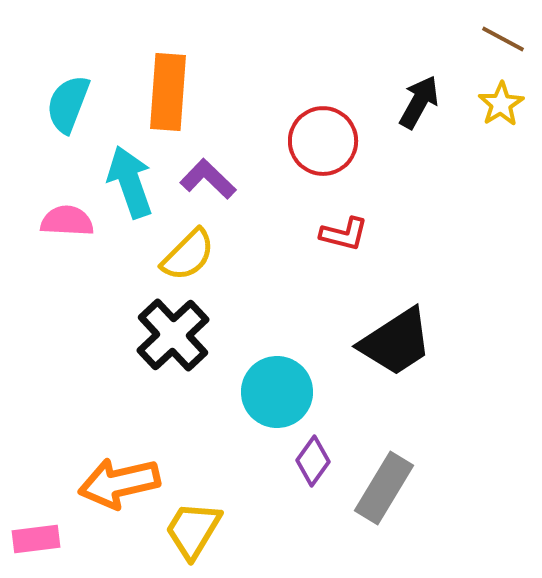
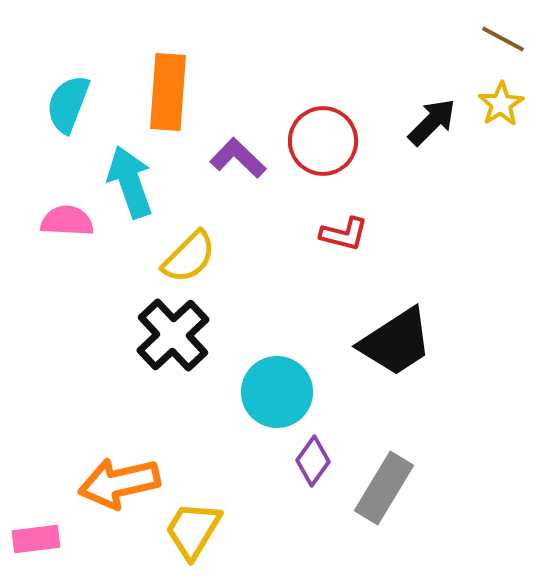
black arrow: moved 13 px right, 20 px down; rotated 16 degrees clockwise
purple L-shape: moved 30 px right, 21 px up
yellow semicircle: moved 1 px right, 2 px down
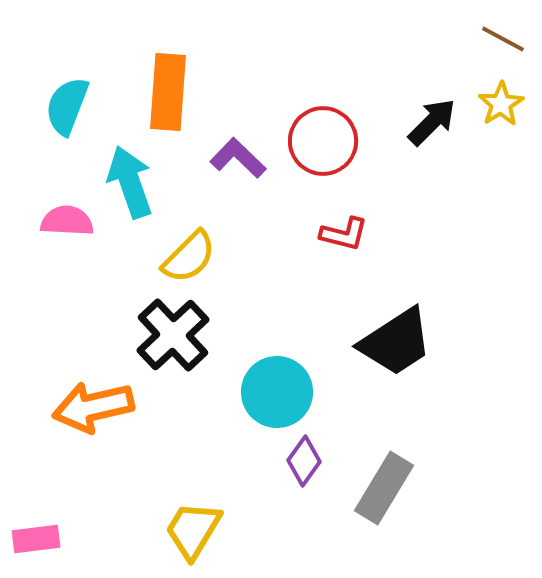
cyan semicircle: moved 1 px left, 2 px down
purple diamond: moved 9 px left
orange arrow: moved 26 px left, 76 px up
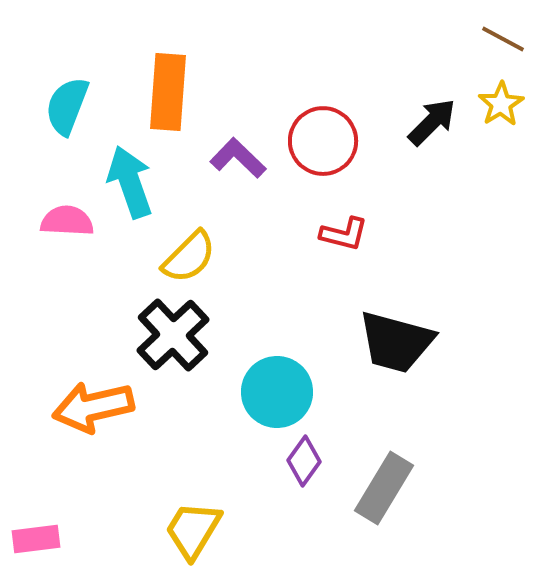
black trapezoid: rotated 48 degrees clockwise
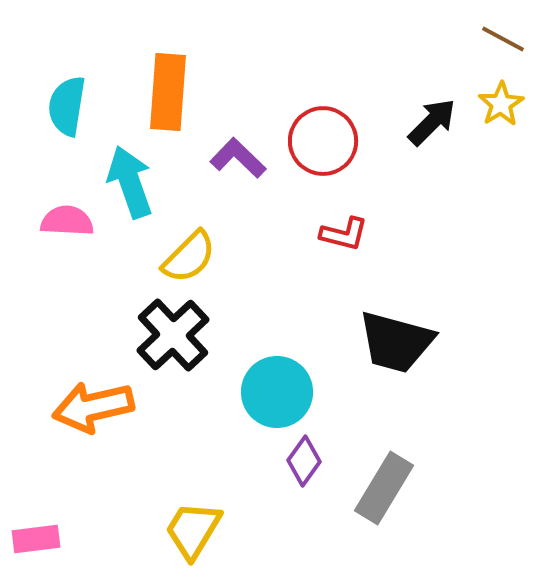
cyan semicircle: rotated 12 degrees counterclockwise
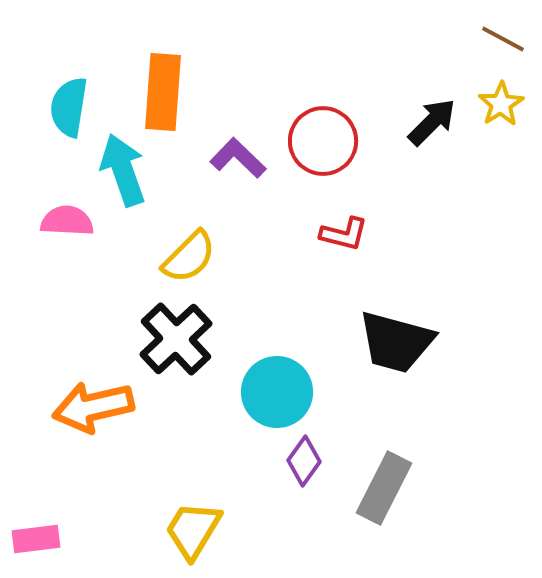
orange rectangle: moved 5 px left
cyan semicircle: moved 2 px right, 1 px down
cyan arrow: moved 7 px left, 12 px up
black cross: moved 3 px right, 4 px down
gray rectangle: rotated 4 degrees counterclockwise
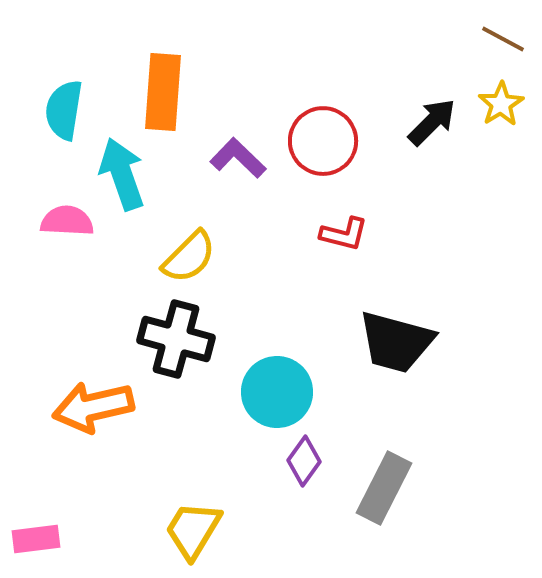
cyan semicircle: moved 5 px left, 3 px down
cyan arrow: moved 1 px left, 4 px down
black cross: rotated 32 degrees counterclockwise
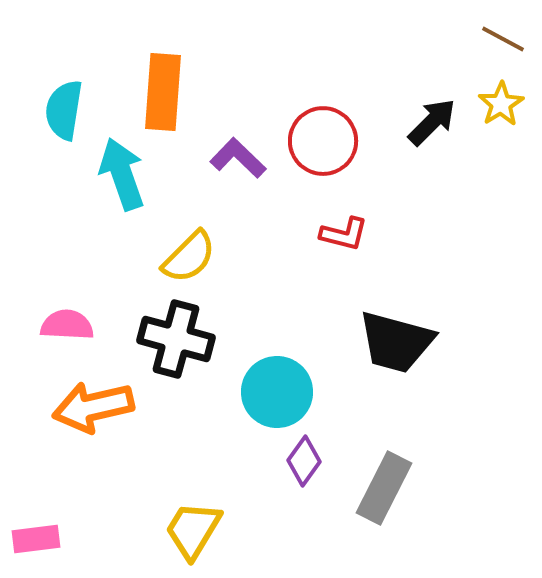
pink semicircle: moved 104 px down
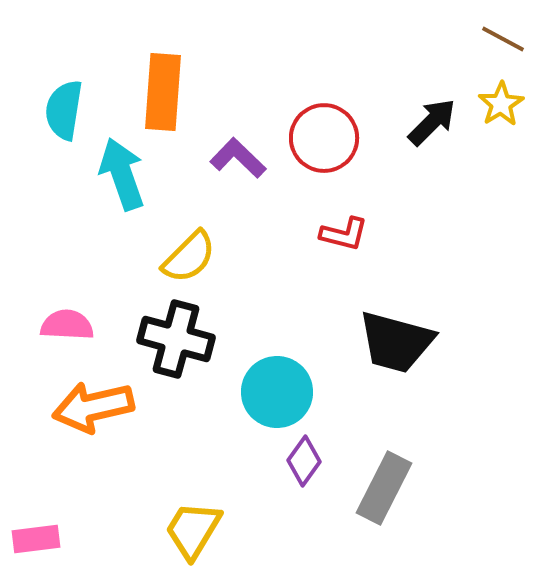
red circle: moved 1 px right, 3 px up
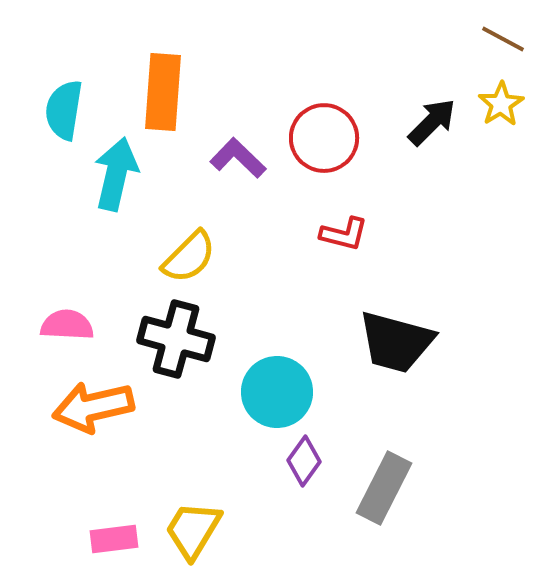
cyan arrow: moved 6 px left; rotated 32 degrees clockwise
pink rectangle: moved 78 px right
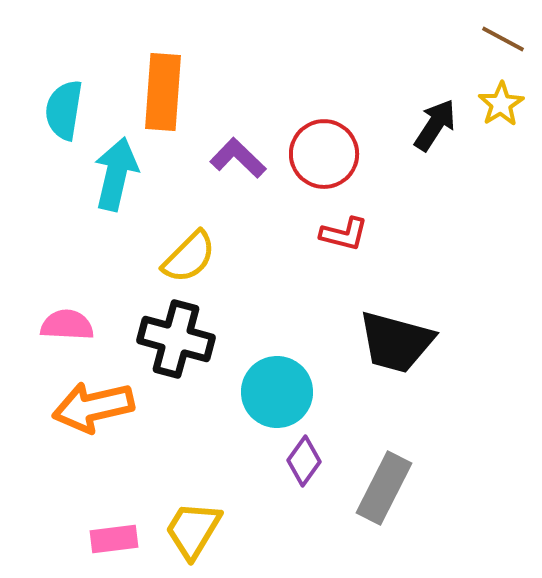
black arrow: moved 3 px right, 3 px down; rotated 12 degrees counterclockwise
red circle: moved 16 px down
